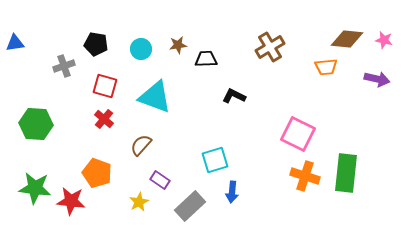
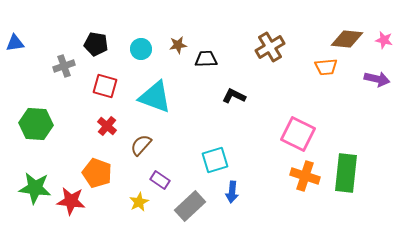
red cross: moved 3 px right, 7 px down
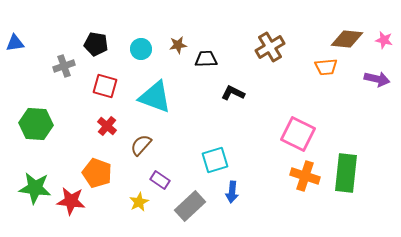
black L-shape: moved 1 px left, 3 px up
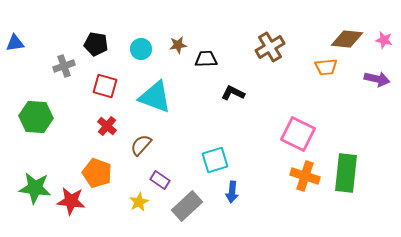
green hexagon: moved 7 px up
gray rectangle: moved 3 px left
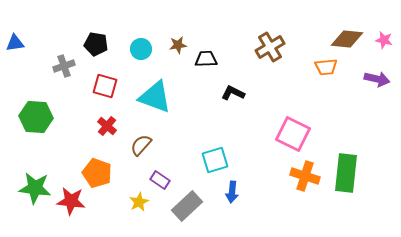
pink square: moved 5 px left
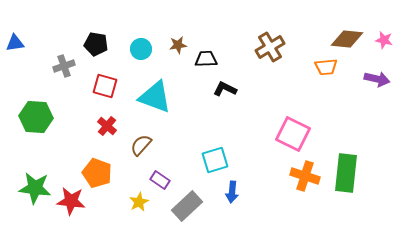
black L-shape: moved 8 px left, 4 px up
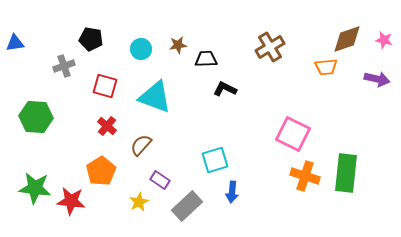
brown diamond: rotated 24 degrees counterclockwise
black pentagon: moved 5 px left, 5 px up
orange pentagon: moved 4 px right, 2 px up; rotated 20 degrees clockwise
